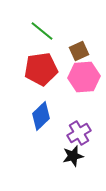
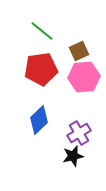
blue diamond: moved 2 px left, 4 px down
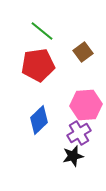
brown square: moved 4 px right, 1 px down; rotated 12 degrees counterclockwise
red pentagon: moved 3 px left, 4 px up
pink hexagon: moved 2 px right, 28 px down
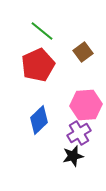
red pentagon: rotated 16 degrees counterclockwise
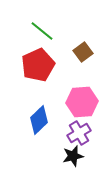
pink hexagon: moved 4 px left, 3 px up
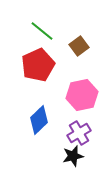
brown square: moved 4 px left, 6 px up
pink hexagon: moved 7 px up; rotated 8 degrees counterclockwise
